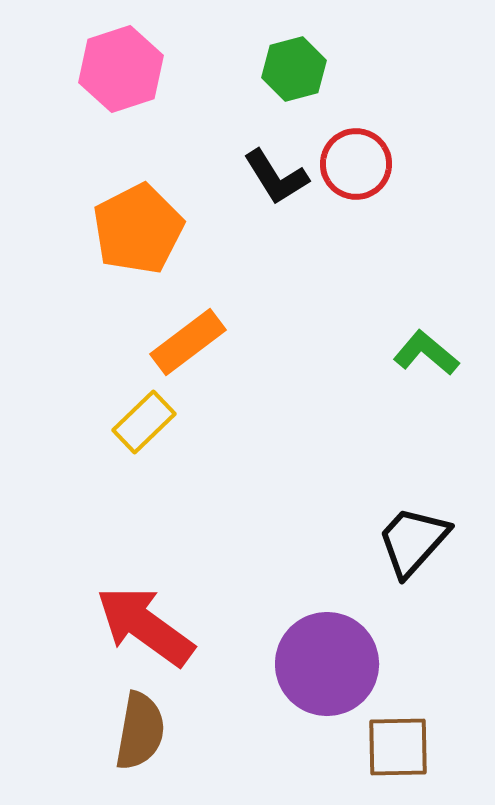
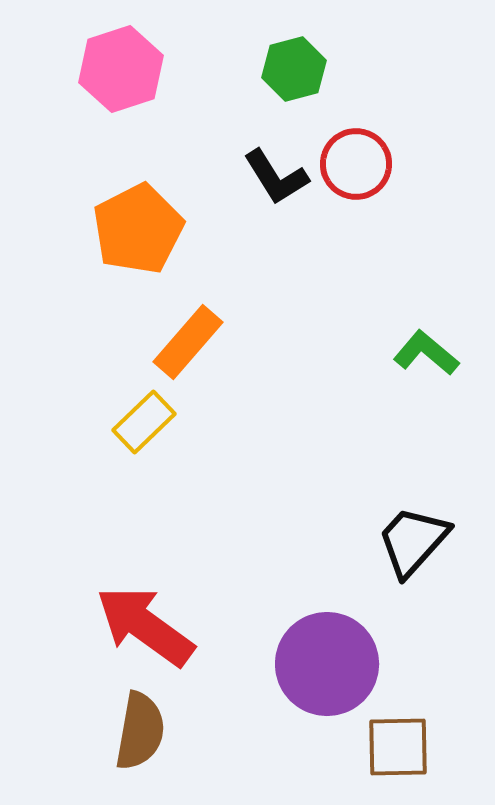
orange rectangle: rotated 12 degrees counterclockwise
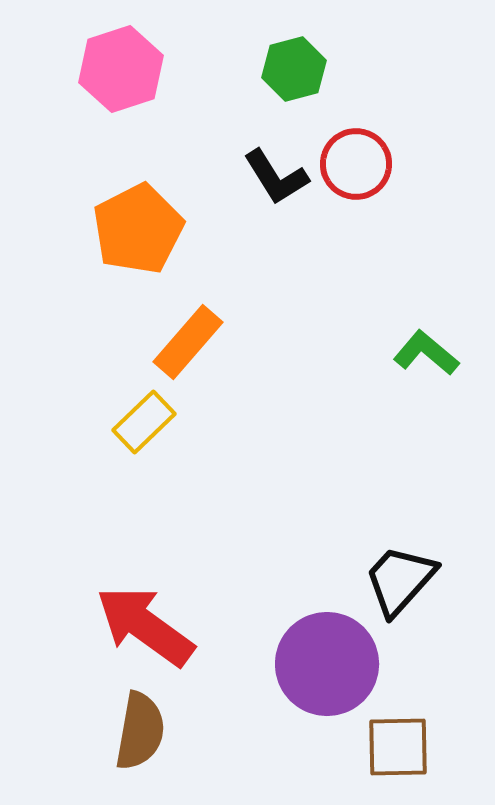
black trapezoid: moved 13 px left, 39 px down
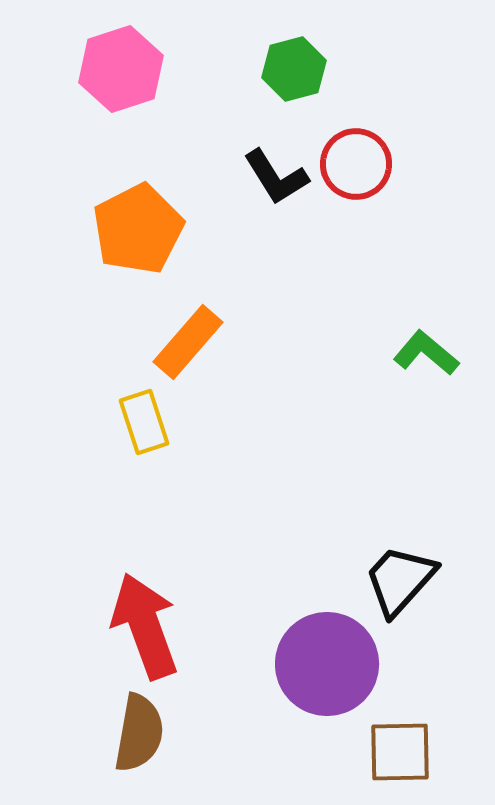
yellow rectangle: rotated 64 degrees counterclockwise
red arrow: rotated 34 degrees clockwise
brown semicircle: moved 1 px left, 2 px down
brown square: moved 2 px right, 5 px down
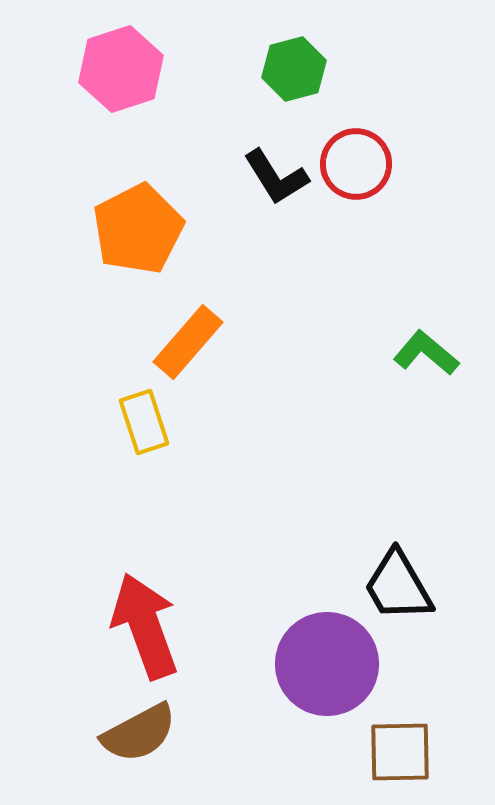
black trapezoid: moved 2 px left, 6 px down; rotated 72 degrees counterclockwise
brown semicircle: rotated 52 degrees clockwise
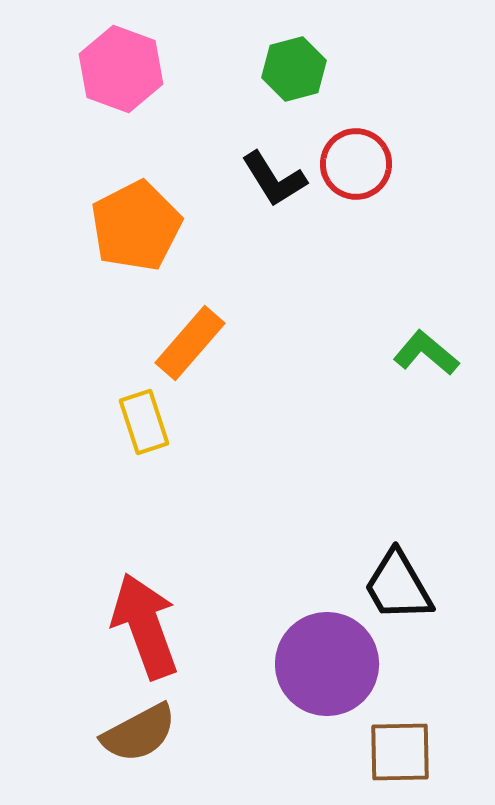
pink hexagon: rotated 22 degrees counterclockwise
black L-shape: moved 2 px left, 2 px down
orange pentagon: moved 2 px left, 3 px up
orange rectangle: moved 2 px right, 1 px down
